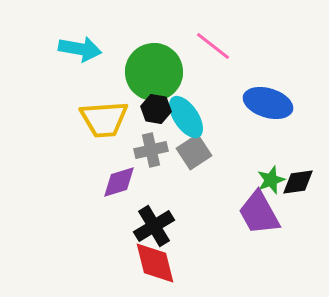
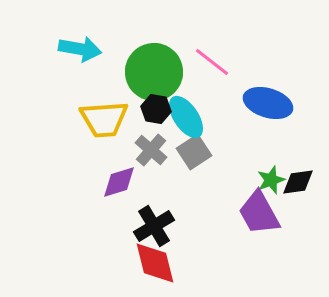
pink line: moved 1 px left, 16 px down
gray cross: rotated 36 degrees counterclockwise
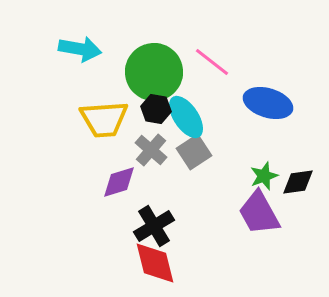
green star: moved 7 px left, 4 px up
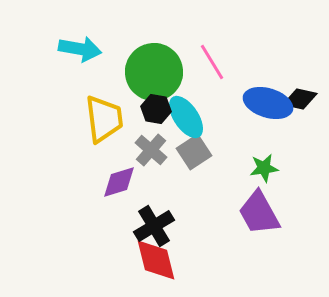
pink line: rotated 21 degrees clockwise
yellow trapezoid: rotated 93 degrees counterclockwise
green star: moved 8 px up; rotated 12 degrees clockwise
black diamond: moved 2 px right, 83 px up; rotated 20 degrees clockwise
red diamond: moved 1 px right, 3 px up
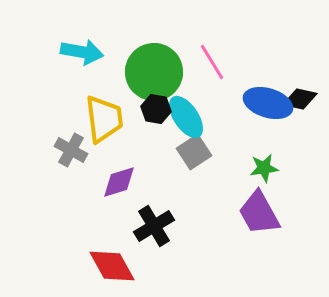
cyan arrow: moved 2 px right, 3 px down
gray cross: moved 80 px left; rotated 12 degrees counterclockwise
red diamond: moved 44 px left, 6 px down; rotated 15 degrees counterclockwise
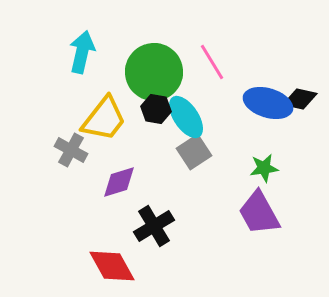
cyan arrow: rotated 87 degrees counterclockwise
yellow trapezoid: rotated 45 degrees clockwise
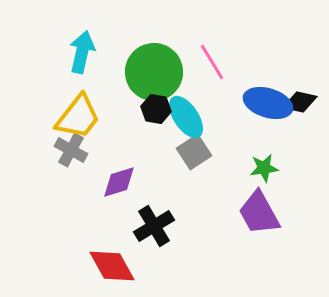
black diamond: moved 3 px down
yellow trapezoid: moved 26 px left, 2 px up
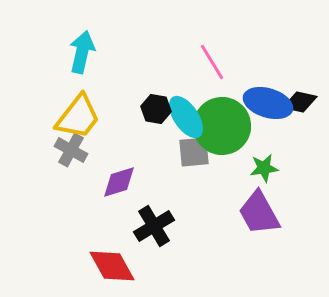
green circle: moved 68 px right, 54 px down
gray square: rotated 28 degrees clockwise
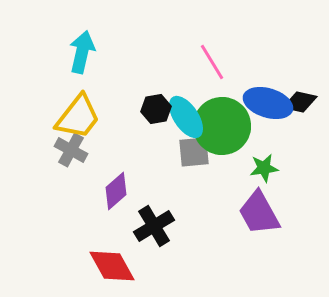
black hexagon: rotated 20 degrees counterclockwise
purple diamond: moved 3 px left, 9 px down; rotated 24 degrees counterclockwise
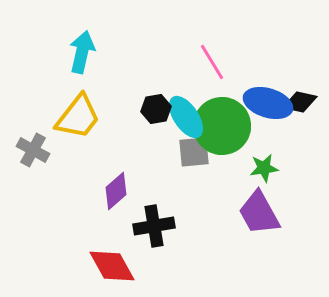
gray cross: moved 38 px left
black cross: rotated 21 degrees clockwise
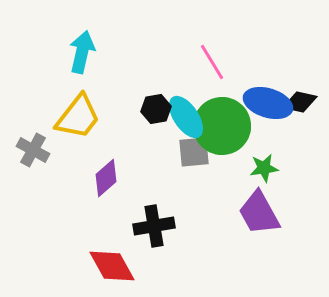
purple diamond: moved 10 px left, 13 px up
